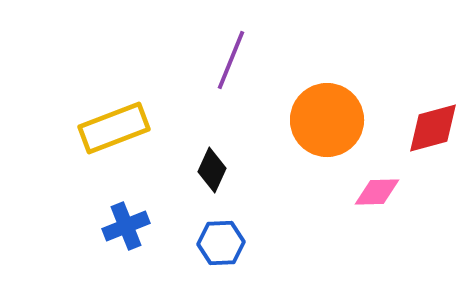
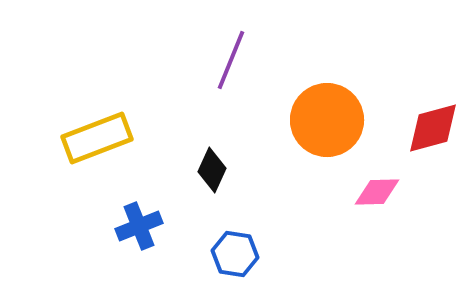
yellow rectangle: moved 17 px left, 10 px down
blue cross: moved 13 px right
blue hexagon: moved 14 px right, 11 px down; rotated 12 degrees clockwise
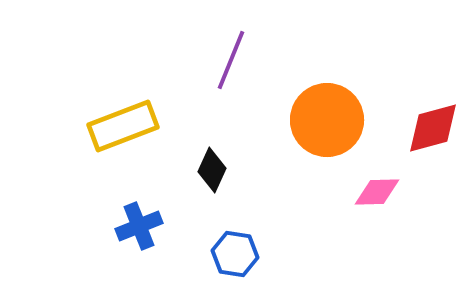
yellow rectangle: moved 26 px right, 12 px up
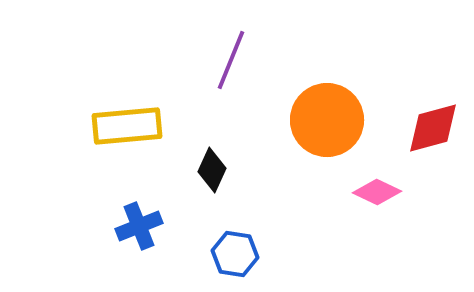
yellow rectangle: moved 4 px right; rotated 16 degrees clockwise
pink diamond: rotated 27 degrees clockwise
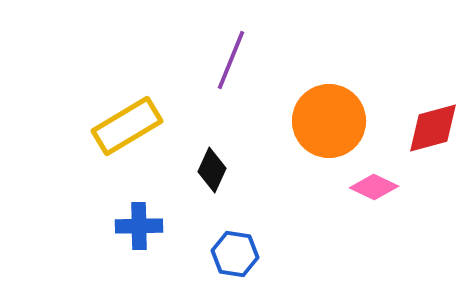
orange circle: moved 2 px right, 1 px down
yellow rectangle: rotated 26 degrees counterclockwise
pink diamond: moved 3 px left, 5 px up
blue cross: rotated 21 degrees clockwise
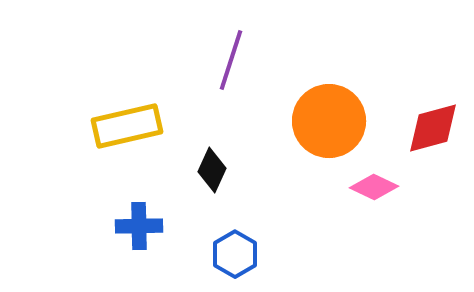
purple line: rotated 4 degrees counterclockwise
yellow rectangle: rotated 18 degrees clockwise
blue hexagon: rotated 21 degrees clockwise
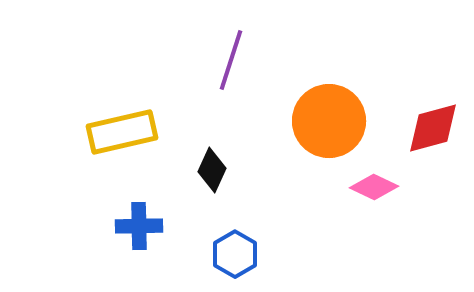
yellow rectangle: moved 5 px left, 6 px down
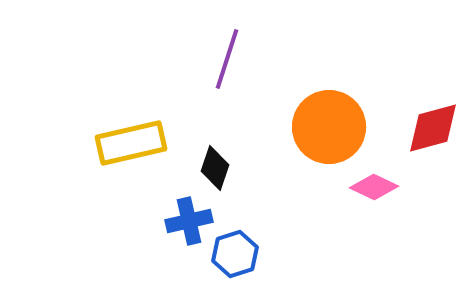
purple line: moved 4 px left, 1 px up
orange circle: moved 6 px down
yellow rectangle: moved 9 px right, 11 px down
black diamond: moved 3 px right, 2 px up; rotated 6 degrees counterclockwise
blue cross: moved 50 px right, 5 px up; rotated 12 degrees counterclockwise
blue hexagon: rotated 12 degrees clockwise
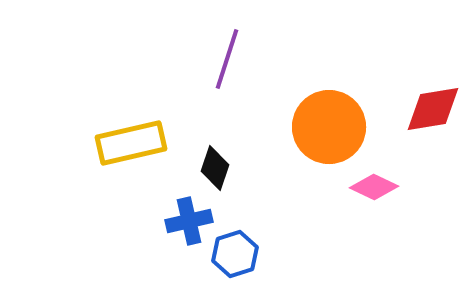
red diamond: moved 19 px up; rotated 6 degrees clockwise
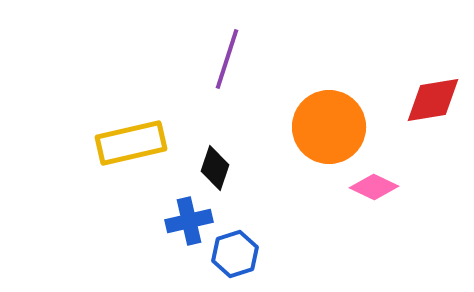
red diamond: moved 9 px up
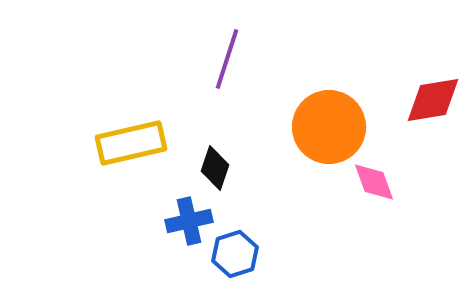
pink diamond: moved 5 px up; rotated 45 degrees clockwise
